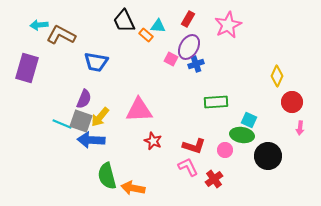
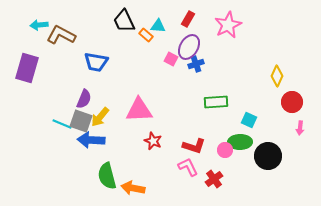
green ellipse: moved 2 px left, 7 px down; rotated 10 degrees counterclockwise
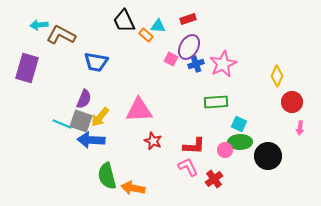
red rectangle: rotated 42 degrees clockwise
pink star: moved 5 px left, 39 px down
cyan square: moved 10 px left, 4 px down
red L-shape: rotated 15 degrees counterclockwise
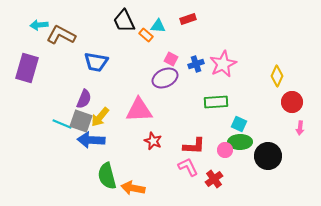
purple ellipse: moved 24 px left, 31 px down; rotated 35 degrees clockwise
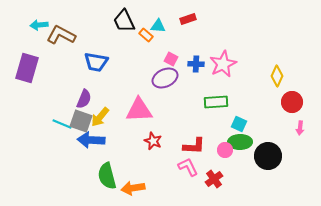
blue cross: rotated 21 degrees clockwise
orange arrow: rotated 20 degrees counterclockwise
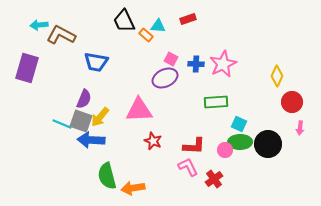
black circle: moved 12 px up
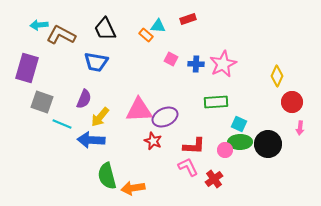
black trapezoid: moved 19 px left, 8 px down
purple ellipse: moved 39 px down
gray square: moved 39 px left, 19 px up
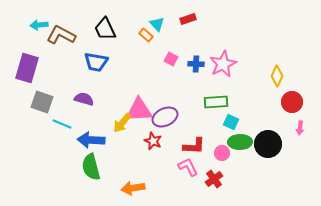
cyan triangle: moved 1 px left, 2 px up; rotated 42 degrees clockwise
purple semicircle: rotated 96 degrees counterclockwise
yellow arrow: moved 22 px right, 6 px down
cyan square: moved 8 px left, 2 px up
pink circle: moved 3 px left, 3 px down
green semicircle: moved 16 px left, 9 px up
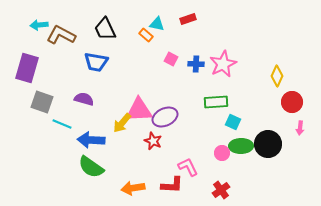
cyan triangle: rotated 35 degrees counterclockwise
cyan square: moved 2 px right
green ellipse: moved 1 px right, 4 px down
red L-shape: moved 22 px left, 39 px down
green semicircle: rotated 40 degrees counterclockwise
red cross: moved 7 px right, 11 px down
